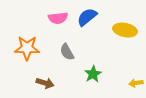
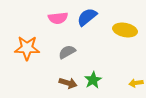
gray semicircle: rotated 90 degrees clockwise
green star: moved 6 px down
brown arrow: moved 23 px right
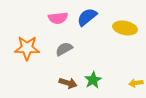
yellow ellipse: moved 2 px up
gray semicircle: moved 3 px left, 3 px up
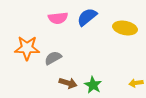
gray semicircle: moved 11 px left, 9 px down
green star: moved 5 px down; rotated 12 degrees counterclockwise
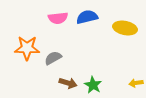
blue semicircle: rotated 25 degrees clockwise
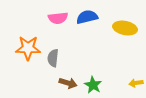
orange star: moved 1 px right
gray semicircle: rotated 54 degrees counterclockwise
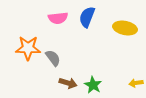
blue semicircle: rotated 55 degrees counterclockwise
gray semicircle: rotated 138 degrees clockwise
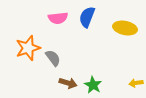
orange star: rotated 20 degrees counterclockwise
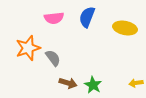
pink semicircle: moved 4 px left
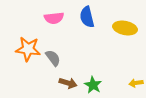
blue semicircle: rotated 35 degrees counterclockwise
orange star: moved 1 px down; rotated 25 degrees clockwise
